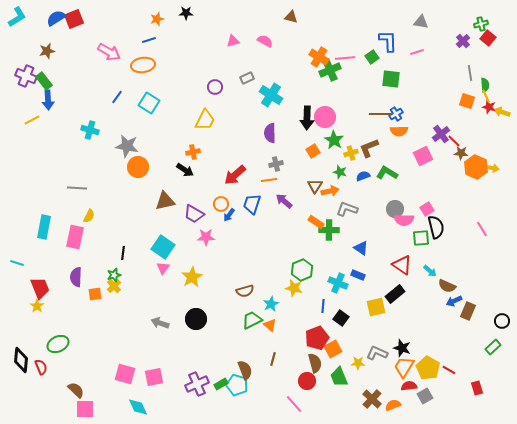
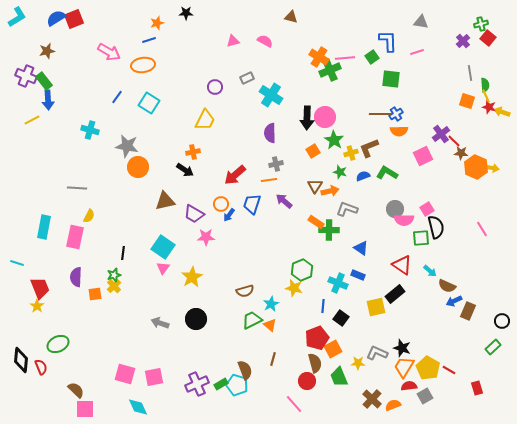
orange star at (157, 19): moved 4 px down
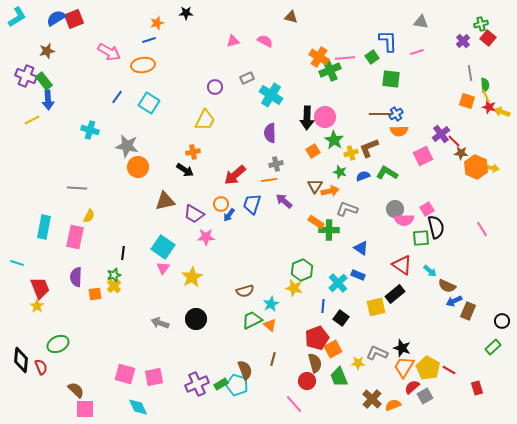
cyan cross at (338, 283): rotated 24 degrees clockwise
red semicircle at (409, 386): moved 3 px right, 1 px down; rotated 35 degrees counterclockwise
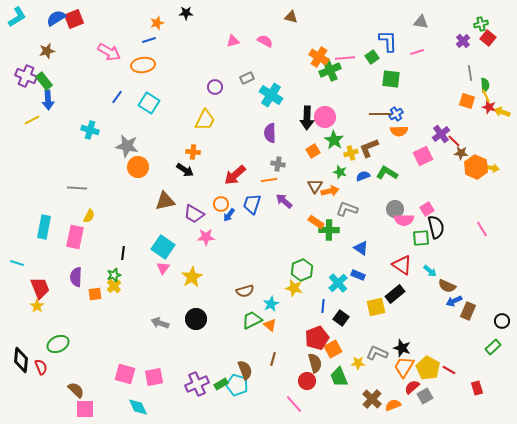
orange cross at (193, 152): rotated 16 degrees clockwise
gray cross at (276, 164): moved 2 px right; rotated 24 degrees clockwise
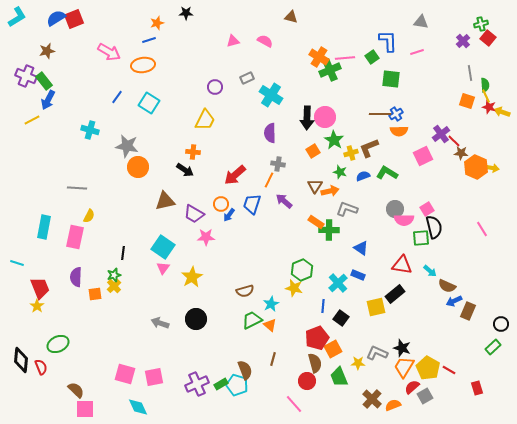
blue arrow at (48, 100): rotated 30 degrees clockwise
orange line at (269, 180): rotated 56 degrees counterclockwise
black semicircle at (436, 227): moved 2 px left
red triangle at (402, 265): rotated 25 degrees counterclockwise
black circle at (502, 321): moved 1 px left, 3 px down
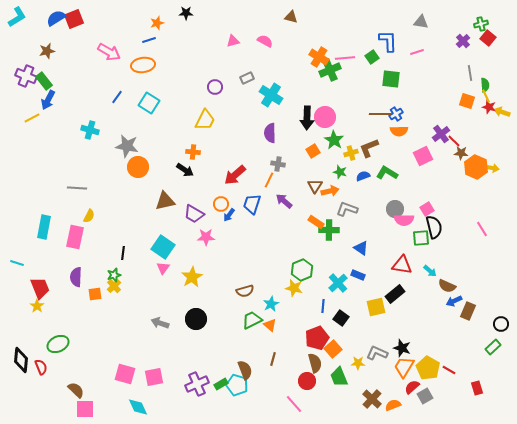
yellow line at (32, 120): moved 2 px up
orange square at (333, 349): rotated 12 degrees counterclockwise
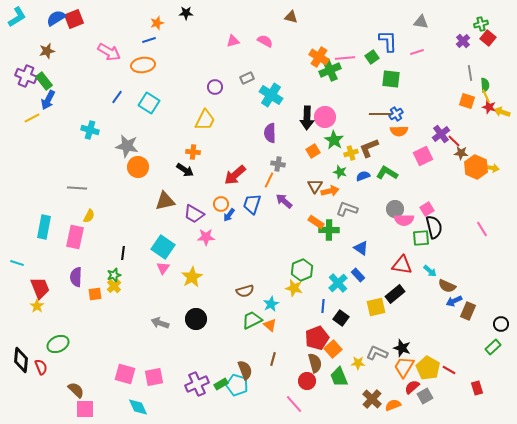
blue rectangle at (358, 275): rotated 24 degrees clockwise
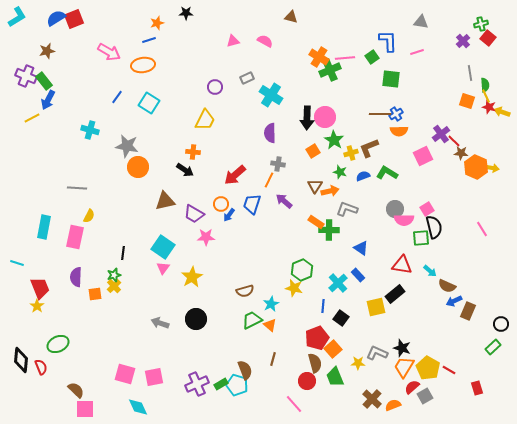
green trapezoid at (339, 377): moved 4 px left
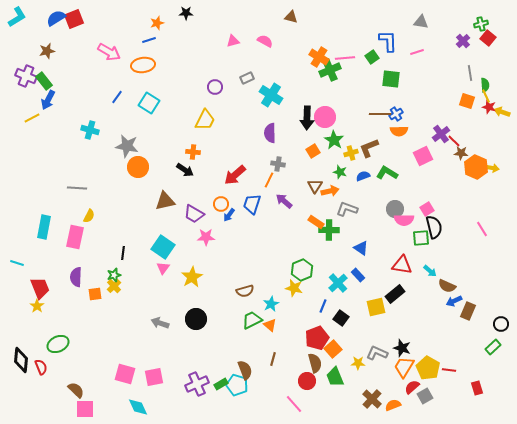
blue line at (323, 306): rotated 16 degrees clockwise
red line at (449, 370): rotated 24 degrees counterclockwise
